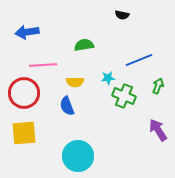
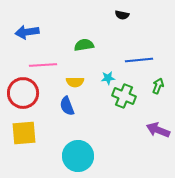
blue line: rotated 16 degrees clockwise
red circle: moved 1 px left
purple arrow: rotated 35 degrees counterclockwise
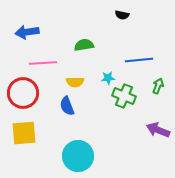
pink line: moved 2 px up
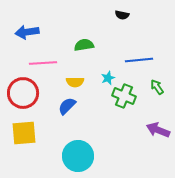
cyan star: rotated 16 degrees counterclockwise
green arrow: moved 1 px left, 1 px down; rotated 56 degrees counterclockwise
blue semicircle: rotated 66 degrees clockwise
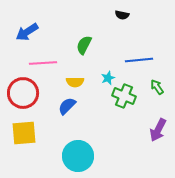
blue arrow: rotated 25 degrees counterclockwise
green semicircle: rotated 54 degrees counterclockwise
purple arrow: rotated 85 degrees counterclockwise
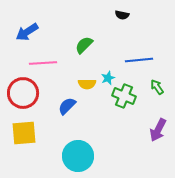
green semicircle: rotated 18 degrees clockwise
yellow semicircle: moved 12 px right, 2 px down
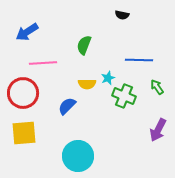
green semicircle: rotated 24 degrees counterclockwise
blue line: rotated 8 degrees clockwise
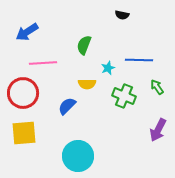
cyan star: moved 10 px up
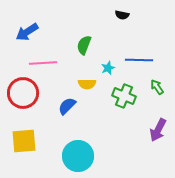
yellow square: moved 8 px down
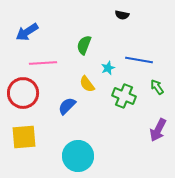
blue line: rotated 8 degrees clockwise
yellow semicircle: rotated 54 degrees clockwise
yellow square: moved 4 px up
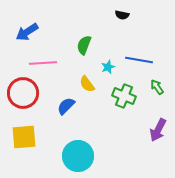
cyan star: moved 1 px up
blue semicircle: moved 1 px left
